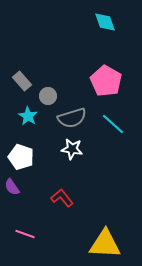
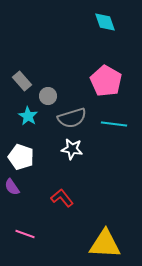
cyan line: moved 1 px right; rotated 35 degrees counterclockwise
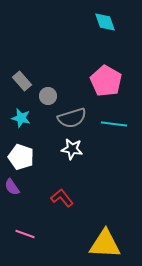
cyan star: moved 7 px left, 2 px down; rotated 18 degrees counterclockwise
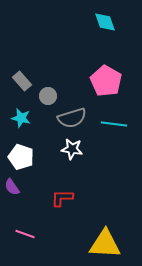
red L-shape: rotated 50 degrees counterclockwise
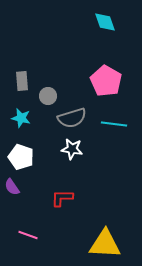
gray rectangle: rotated 36 degrees clockwise
pink line: moved 3 px right, 1 px down
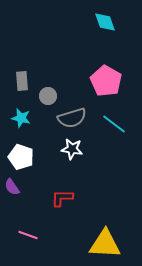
cyan line: rotated 30 degrees clockwise
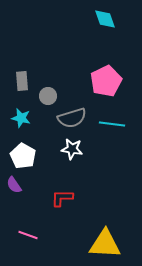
cyan diamond: moved 3 px up
pink pentagon: rotated 16 degrees clockwise
cyan line: moved 2 px left; rotated 30 degrees counterclockwise
white pentagon: moved 2 px right, 1 px up; rotated 10 degrees clockwise
purple semicircle: moved 2 px right, 2 px up
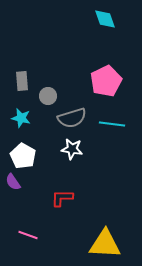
purple semicircle: moved 1 px left, 3 px up
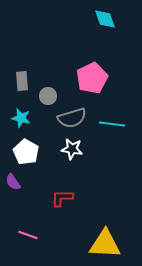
pink pentagon: moved 14 px left, 3 px up
white pentagon: moved 3 px right, 4 px up
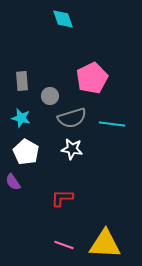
cyan diamond: moved 42 px left
gray circle: moved 2 px right
pink line: moved 36 px right, 10 px down
